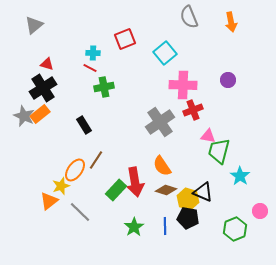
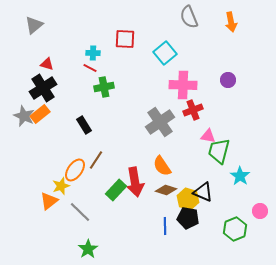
red square: rotated 25 degrees clockwise
green star: moved 46 px left, 22 px down
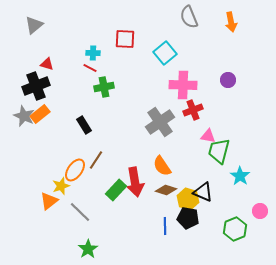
black cross: moved 7 px left, 2 px up; rotated 12 degrees clockwise
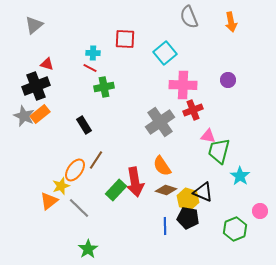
gray line: moved 1 px left, 4 px up
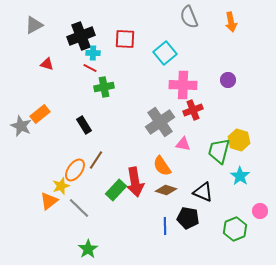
gray triangle: rotated 12 degrees clockwise
black cross: moved 45 px right, 50 px up
gray star: moved 3 px left, 10 px down
pink triangle: moved 25 px left, 8 px down
yellow hexagon: moved 51 px right, 59 px up
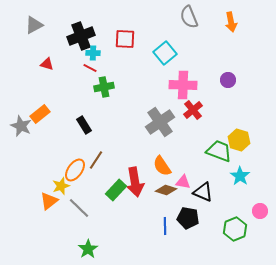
red cross: rotated 18 degrees counterclockwise
pink triangle: moved 38 px down
green trapezoid: rotated 96 degrees clockwise
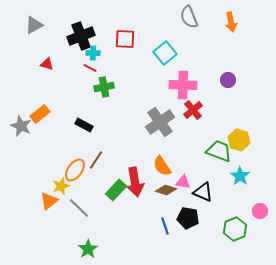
black rectangle: rotated 30 degrees counterclockwise
blue line: rotated 18 degrees counterclockwise
